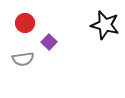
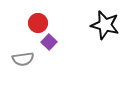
red circle: moved 13 px right
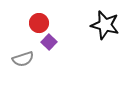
red circle: moved 1 px right
gray semicircle: rotated 10 degrees counterclockwise
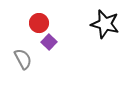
black star: moved 1 px up
gray semicircle: rotated 100 degrees counterclockwise
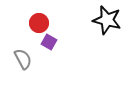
black star: moved 2 px right, 4 px up
purple square: rotated 14 degrees counterclockwise
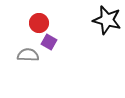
gray semicircle: moved 5 px right, 4 px up; rotated 60 degrees counterclockwise
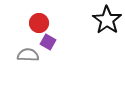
black star: rotated 20 degrees clockwise
purple square: moved 1 px left
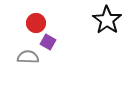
red circle: moved 3 px left
gray semicircle: moved 2 px down
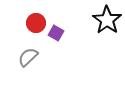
purple square: moved 8 px right, 9 px up
gray semicircle: rotated 45 degrees counterclockwise
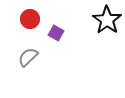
red circle: moved 6 px left, 4 px up
